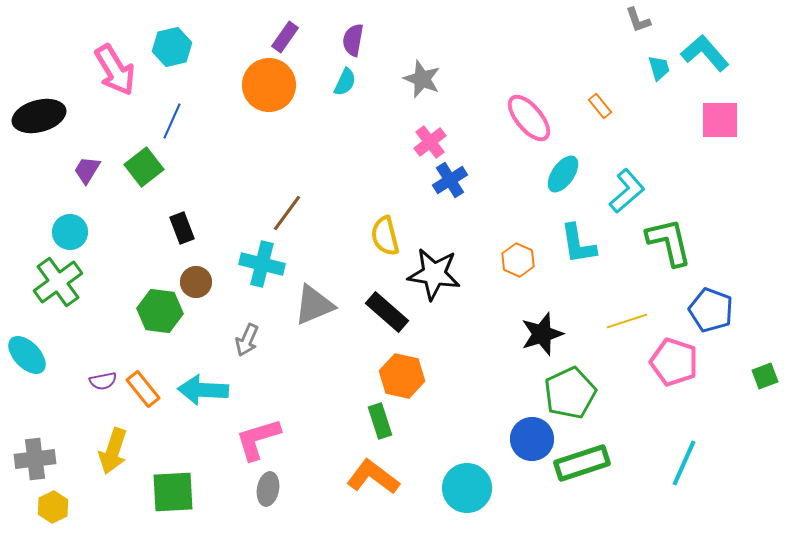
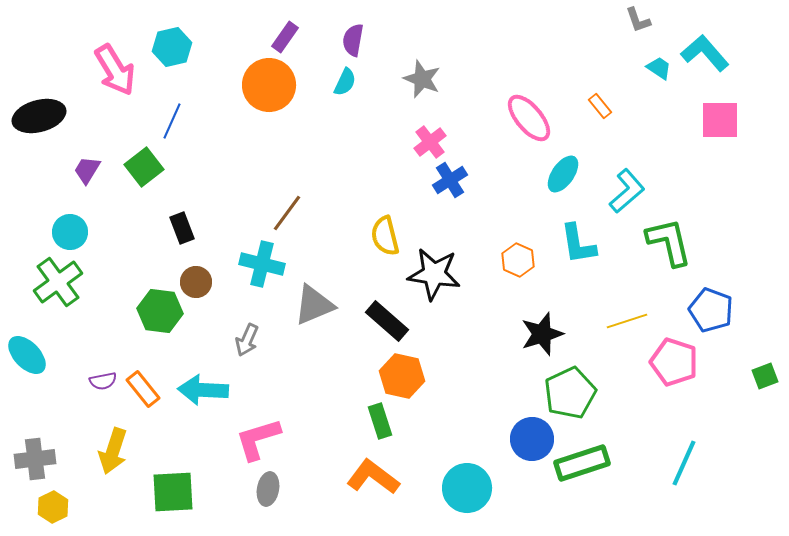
cyan trapezoid at (659, 68): rotated 40 degrees counterclockwise
black rectangle at (387, 312): moved 9 px down
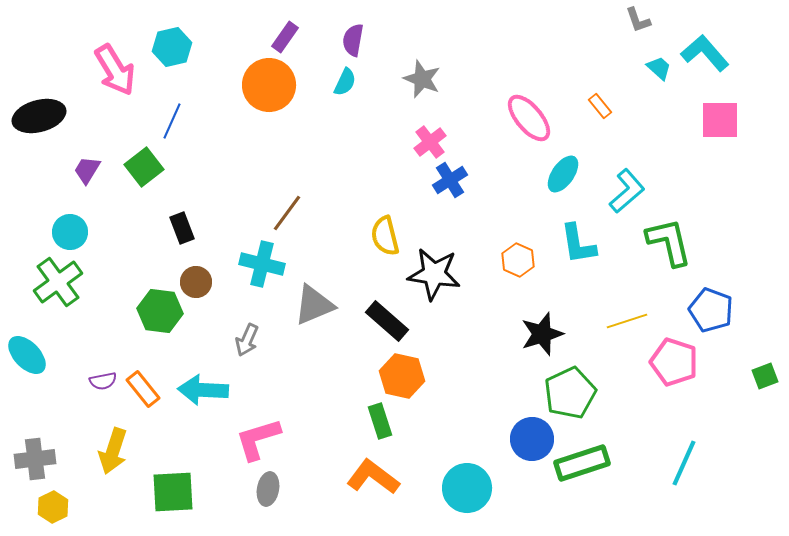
cyan trapezoid at (659, 68): rotated 8 degrees clockwise
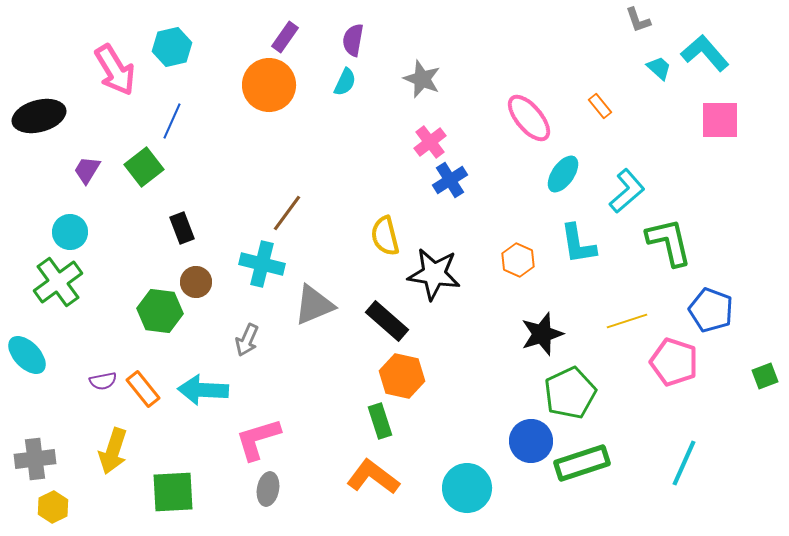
blue circle at (532, 439): moved 1 px left, 2 px down
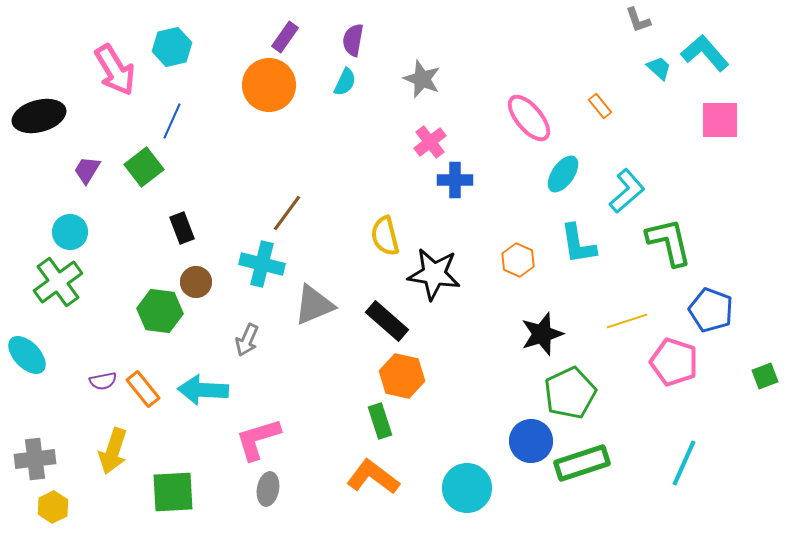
blue cross at (450, 180): moved 5 px right; rotated 32 degrees clockwise
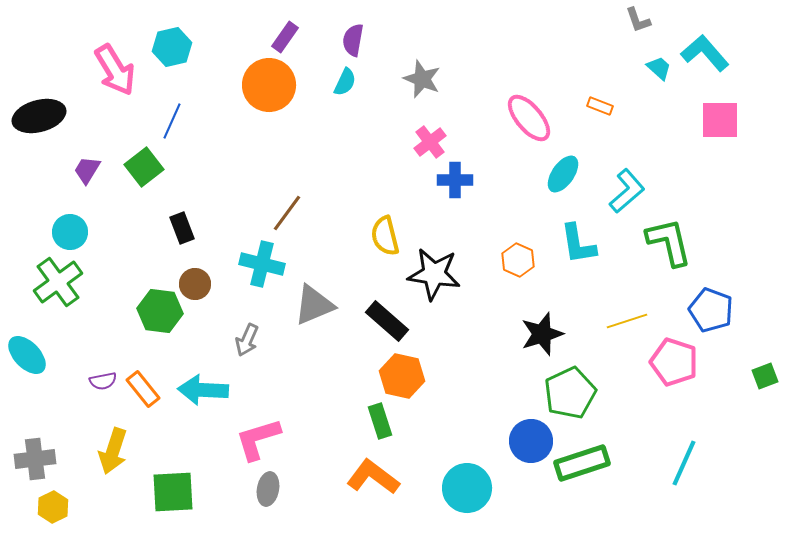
orange rectangle at (600, 106): rotated 30 degrees counterclockwise
brown circle at (196, 282): moved 1 px left, 2 px down
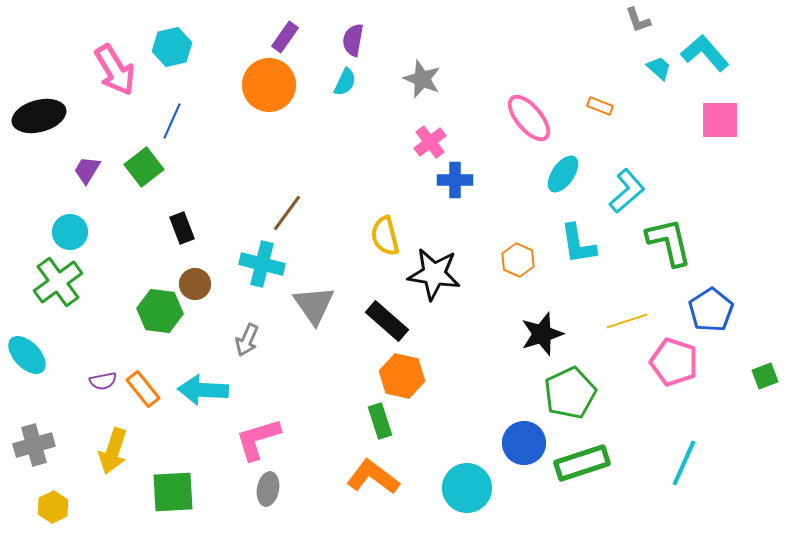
gray triangle at (314, 305): rotated 42 degrees counterclockwise
blue pentagon at (711, 310): rotated 18 degrees clockwise
blue circle at (531, 441): moved 7 px left, 2 px down
gray cross at (35, 459): moved 1 px left, 14 px up; rotated 9 degrees counterclockwise
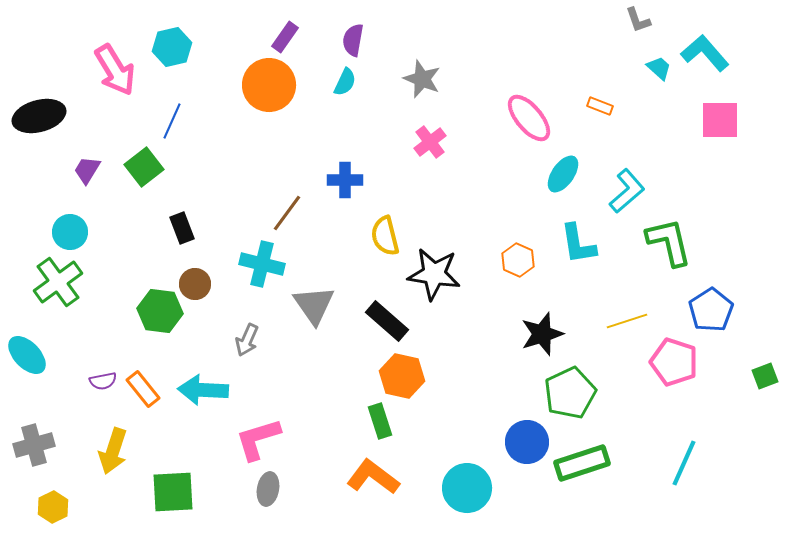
blue cross at (455, 180): moved 110 px left
blue circle at (524, 443): moved 3 px right, 1 px up
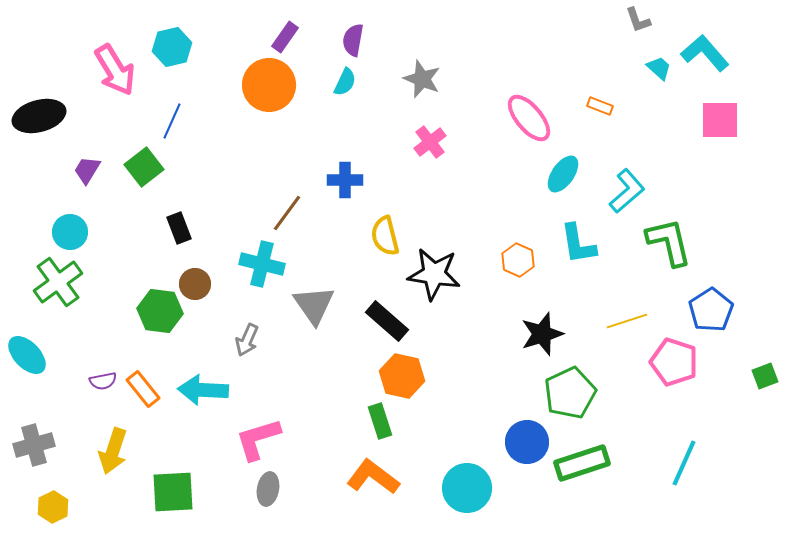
black rectangle at (182, 228): moved 3 px left
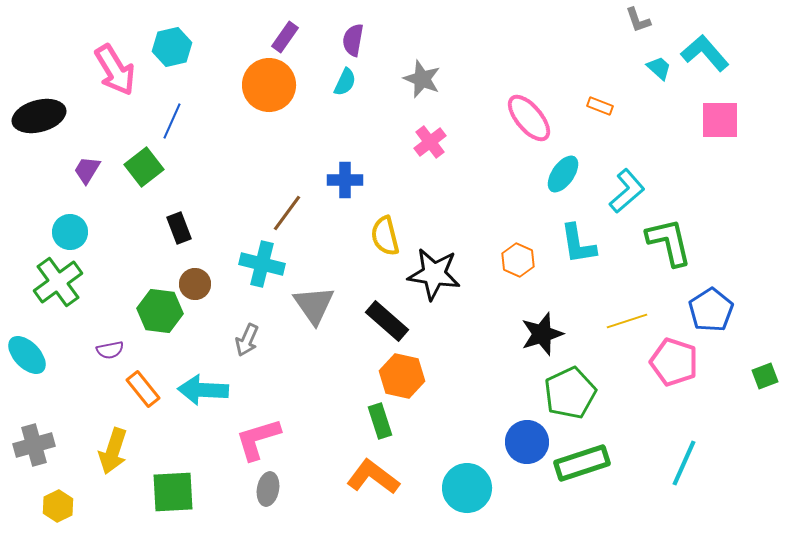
purple semicircle at (103, 381): moved 7 px right, 31 px up
yellow hexagon at (53, 507): moved 5 px right, 1 px up
